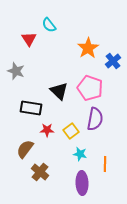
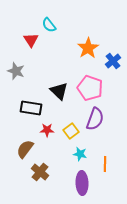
red triangle: moved 2 px right, 1 px down
purple semicircle: rotated 10 degrees clockwise
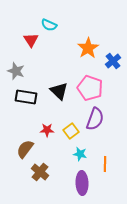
cyan semicircle: rotated 28 degrees counterclockwise
black rectangle: moved 5 px left, 11 px up
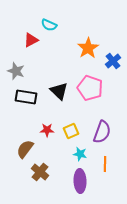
red triangle: rotated 35 degrees clockwise
purple semicircle: moved 7 px right, 13 px down
yellow square: rotated 14 degrees clockwise
purple ellipse: moved 2 px left, 2 px up
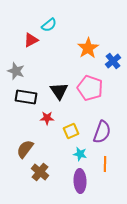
cyan semicircle: rotated 63 degrees counterclockwise
black triangle: rotated 12 degrees clockwise
red star: moved 12 px up
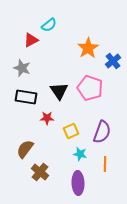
gray star: moved 6 px right, 3 px up
purple ellipse: moved 2 px left, 2 px down
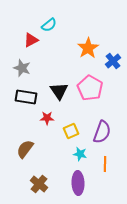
pink pentagon: rotated 10 degrees clockwise
brown cross: moved 1 px left, 12 px down
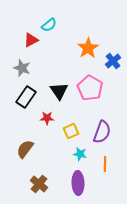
black rectangle: rotated 65 degrees counterclockwise
